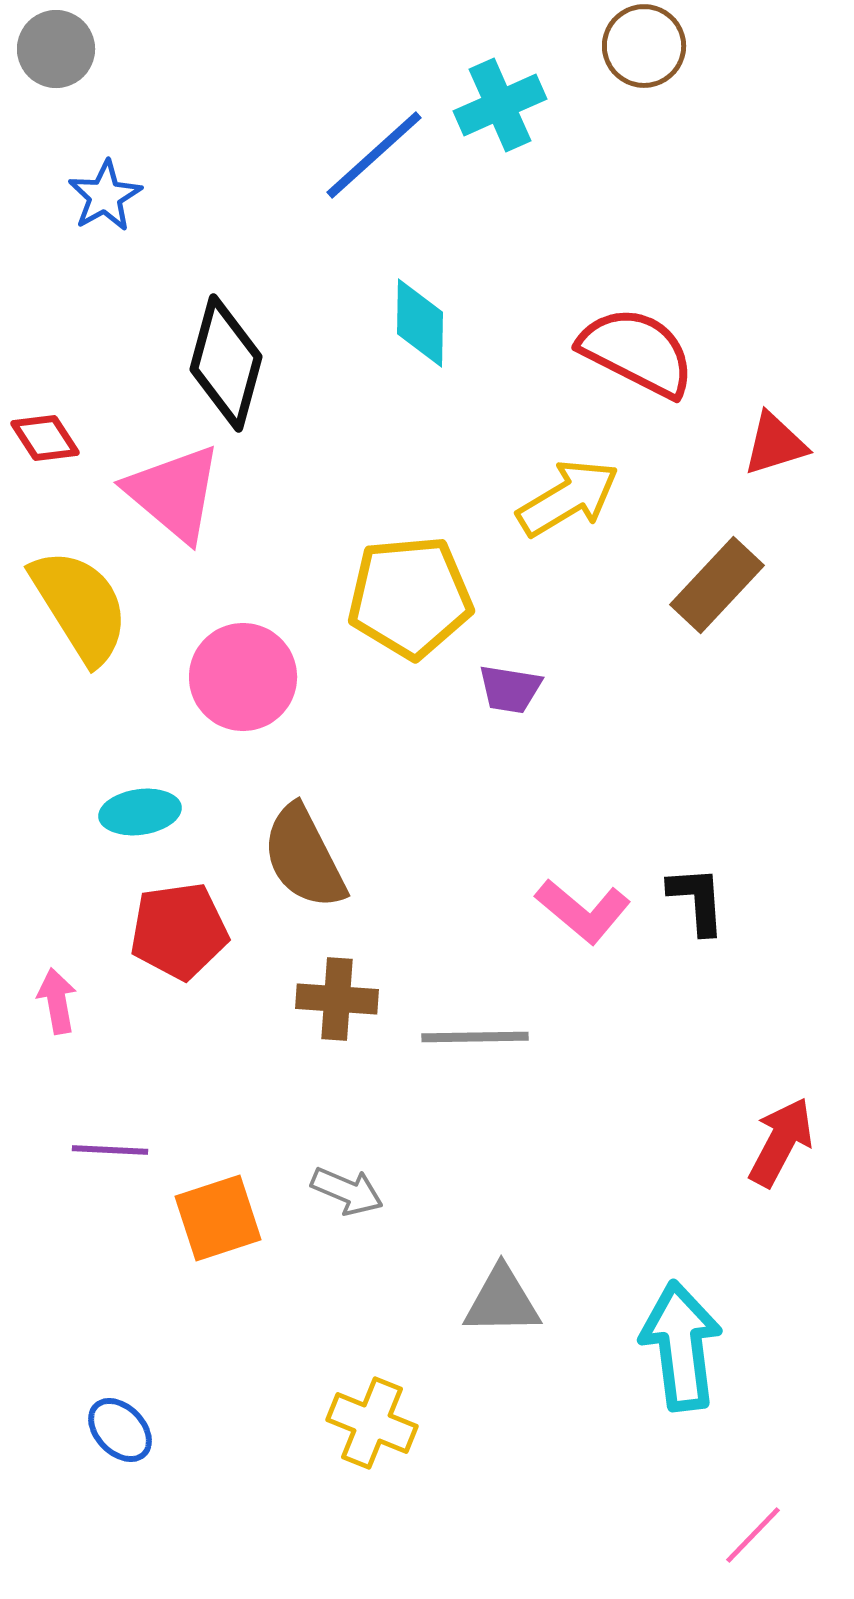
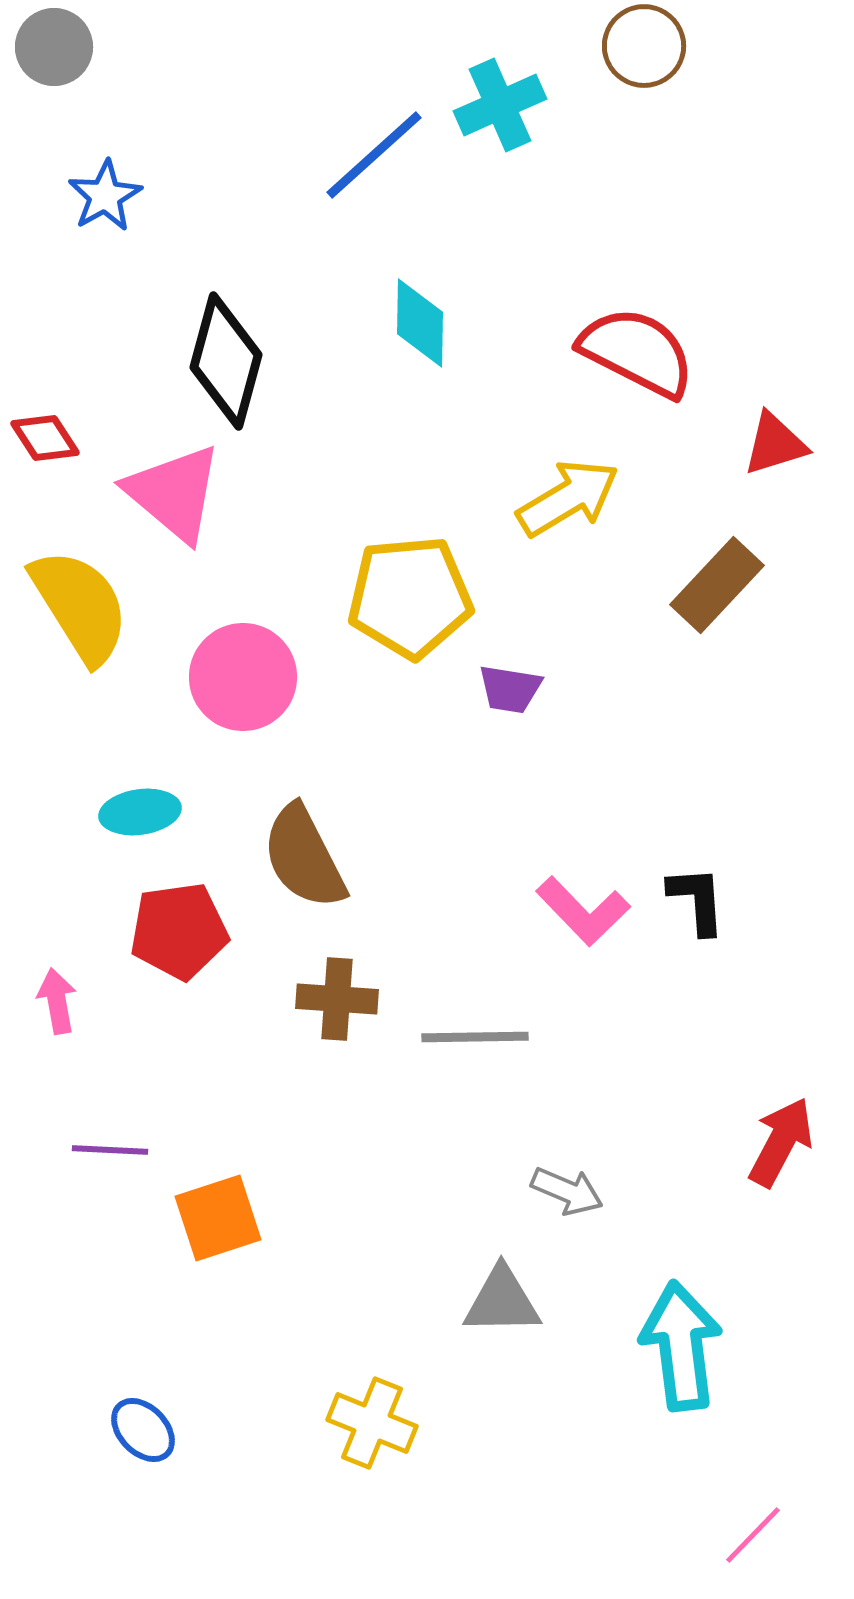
gray circle: moved 2 px left, 2 px up
black diamond: moved 2 px up
pink L-shape: rotated 6 degrees clockwise
gray arrow: moved 220 px right
blue ellipse: moved 23 px right
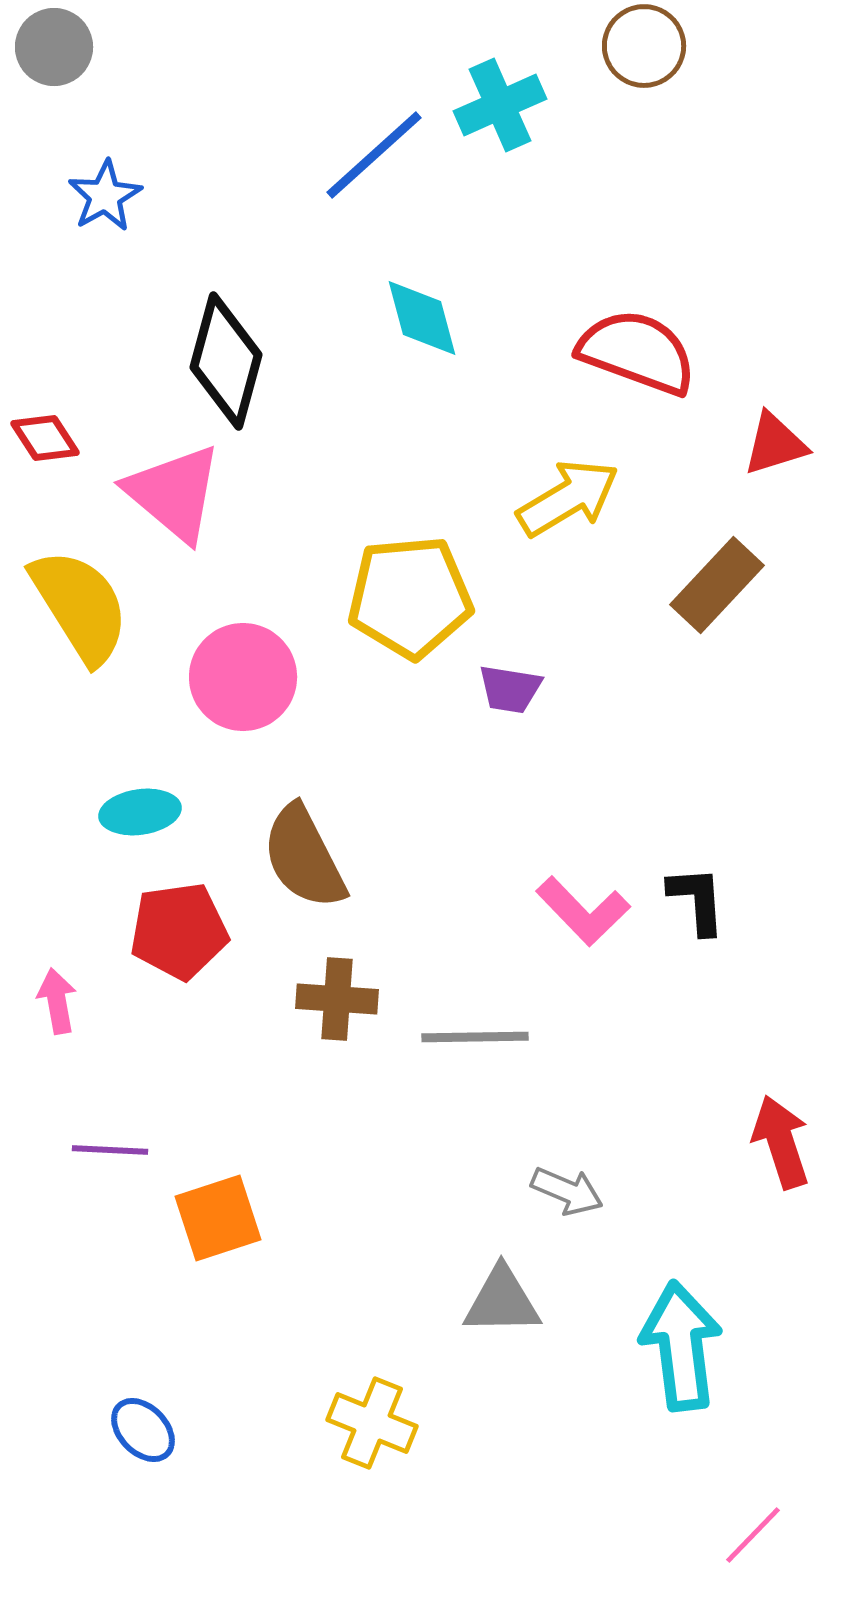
cyan diamond: moved 2 px right, 5 px up; rotated 16 degrees counterclockwise
red semicircle: rotated 7 degrees counterclockwise
red arrow: rotated 46 degrees counterclockwise
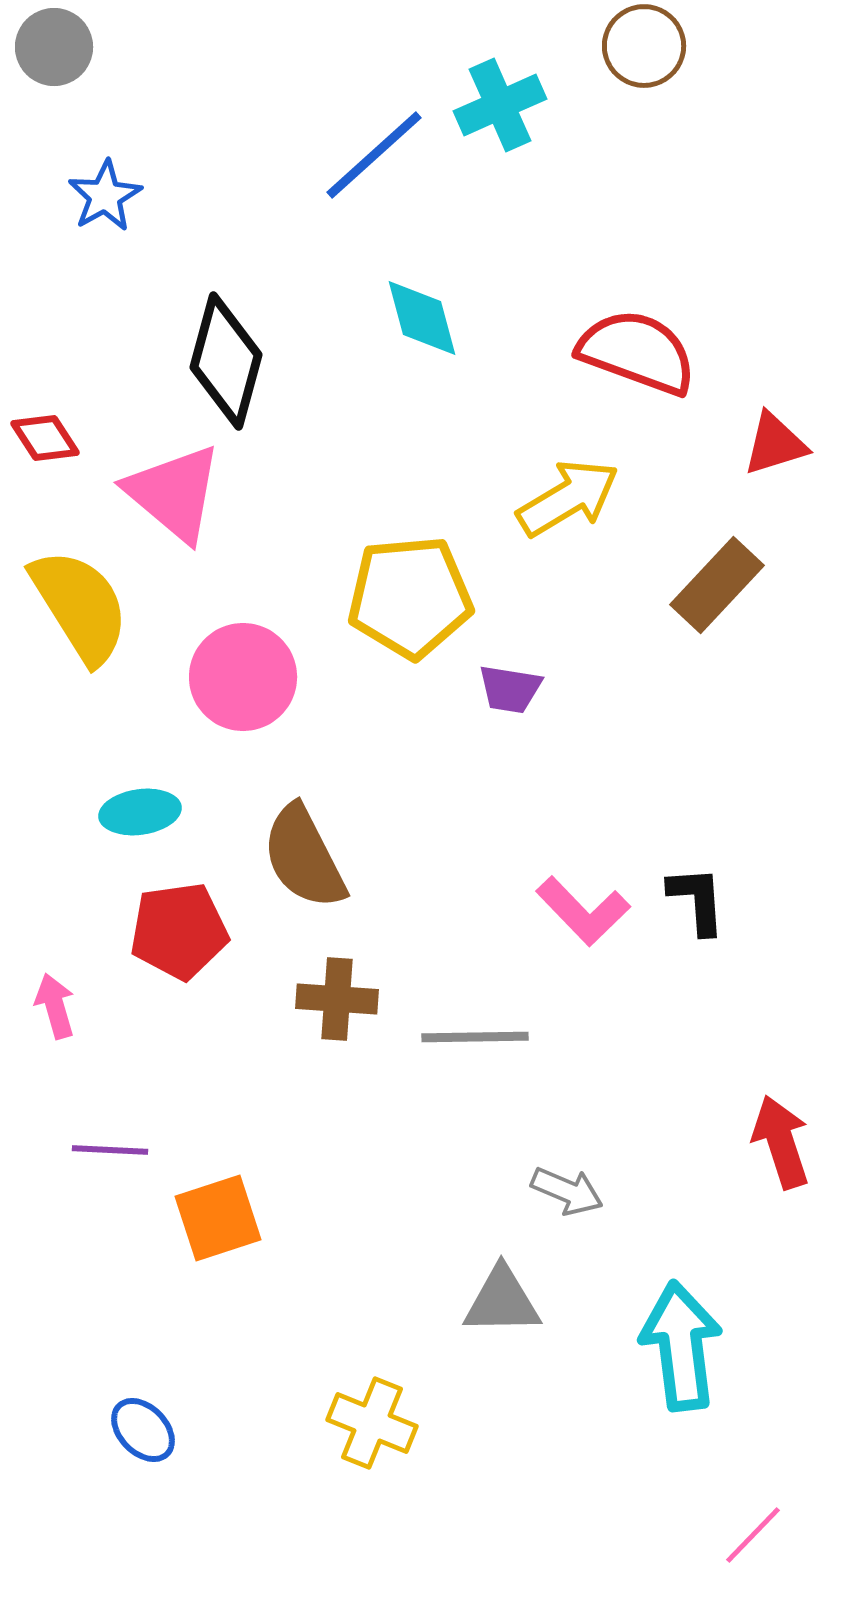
pink arrow: moved 2 px left, 5 px down; rotated 6 degrees counterclockwise
